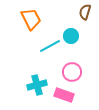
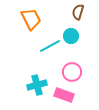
brown semicircle: moved 7 px left
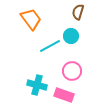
orange trapezoid: rotated 10 degrees counterclockwise
pink circle: moved 1 px up
cyan cross: rotated 30 degrees clockwise
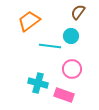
brown semicircle: rotated 21 degrees clockwise
orange trapezoid: moved 2 px left, 2 px down; rotated 90 degrees counterclockwise
cyan line: rotated 35 degrees clockwise
pink circle: moved 2 px up
cyan cross: moved 1 px right, 2 px up
